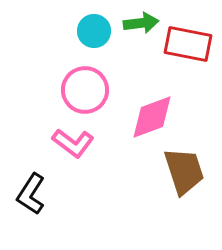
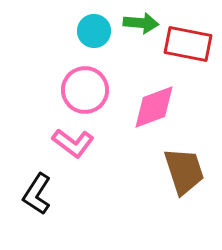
green arrow: rotated 12 degrees clockwise
pink diamond: moved 2 px right, 10 px up
black L-shape: moved 6 px right
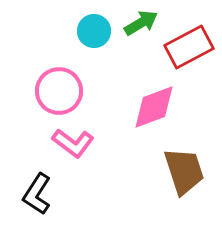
green arrow: rotated 36 degrees counterclockwise
red rectangle: moved 1 px right, 3 px down; rotated 39 degrees counterclockwise
pink circle: moved 26 px left, 1 px down
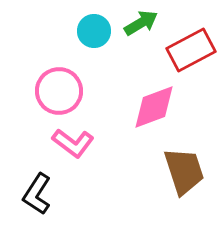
red rectangle: moved 2 px right, 3 px down
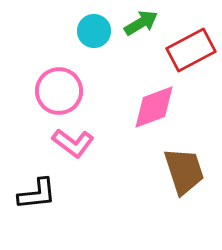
black L-shape: rotated 129 degrees counterclockwise
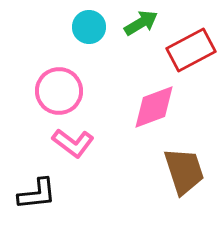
cyan circle: moved 5 px left, 4 px up
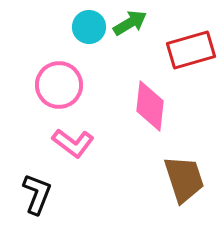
green arrow: moved 11 px left
red rectangle: rotated 12 degrees clockwise
pink circle: moved 6 px up
pink diamond: moved 4 px left, 1 px up; rotated 63 degrees counterclockwise
brown trapezoid: moved 8 px down
black L-shape: rotated 63 degrees counterclockwise
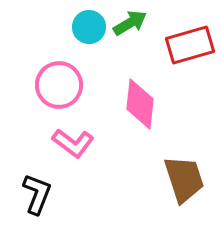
red rectangle: moved 1 px left, 5 px up
pink diamond: moved 10 px left, 2 px up
